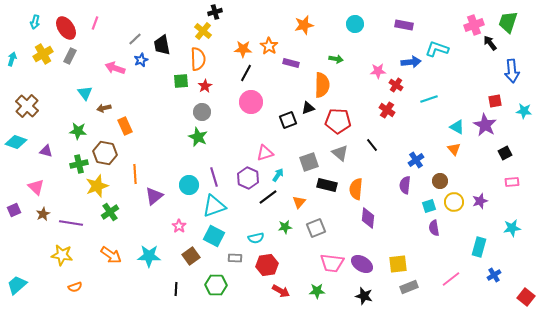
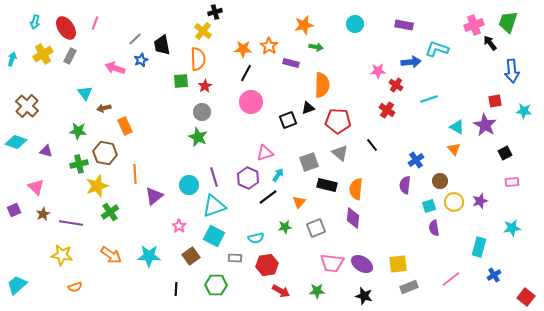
green arrow at (336, 59): moved 20 px left, 12 px up
purple diamond at (368, 218): moved 15 px left
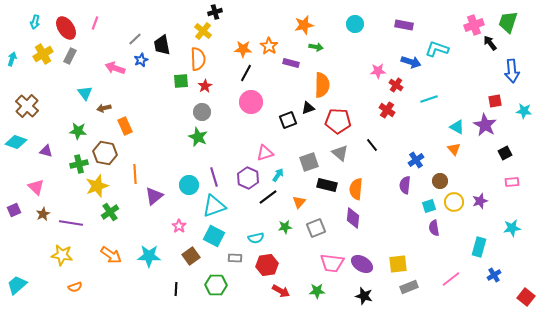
blue arrow at (411, 62): rotated 24 degrees clockwise
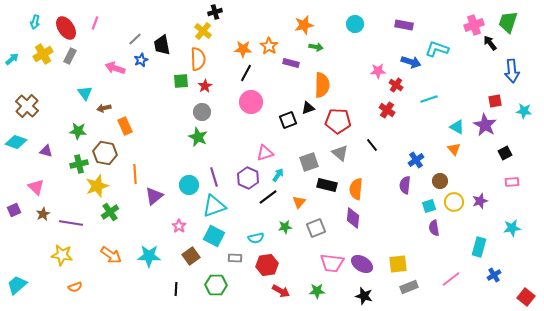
cyan arrow at (12, 59): rotated 32 degrees clockwise
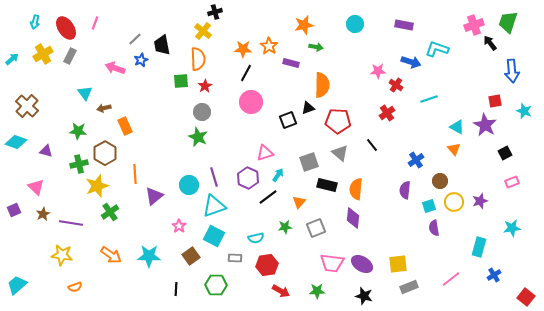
red cross at (387, 110): moved 3 px down; rotated 21 degrees clockwise
cyan star at (524, 111): rotated 14 degrees clockwise
brown hexagon at (105, 153): rotated 20 degrees clockwise
pink rectangle at (512, 182): rotated 16 degrees counterclockwise
purple semicircle at (405, 185): moved 5 px down
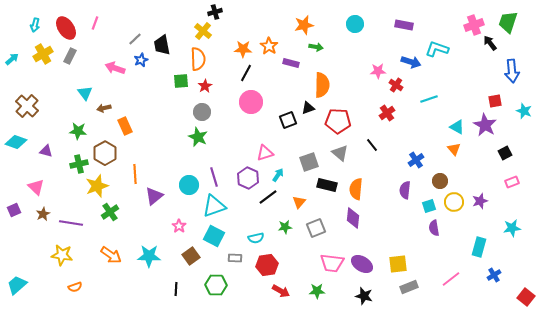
cyan arrow at (35, 22): moved 3 px down
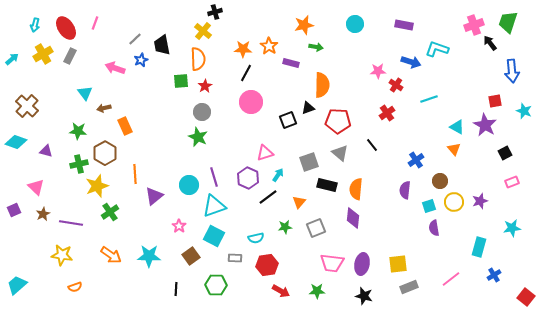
purple ellipse at (362, 264): rotated 70 degrees clockwise
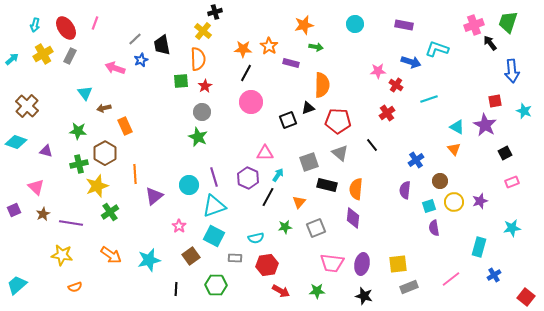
pink triangle at (265, 153): rotated 18 degrees clockwise
black line at (268, 197): rotated 24 degrees counterclockwise
cyan star at (149, 256): moved 4 px down; rotated 15 degrees counterclockwise
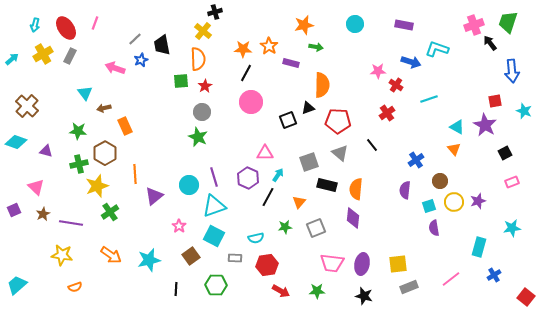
purple star at (480, 201): moved 2 px left
